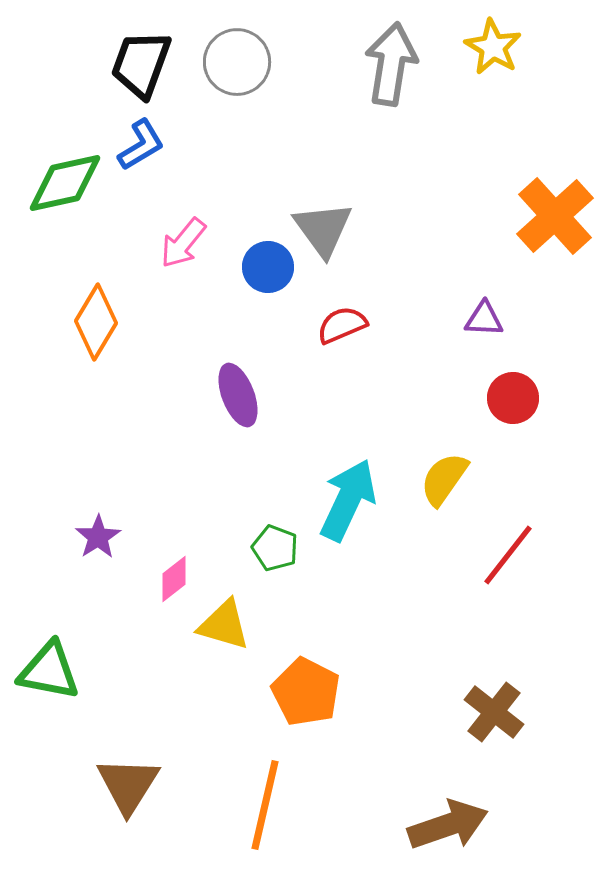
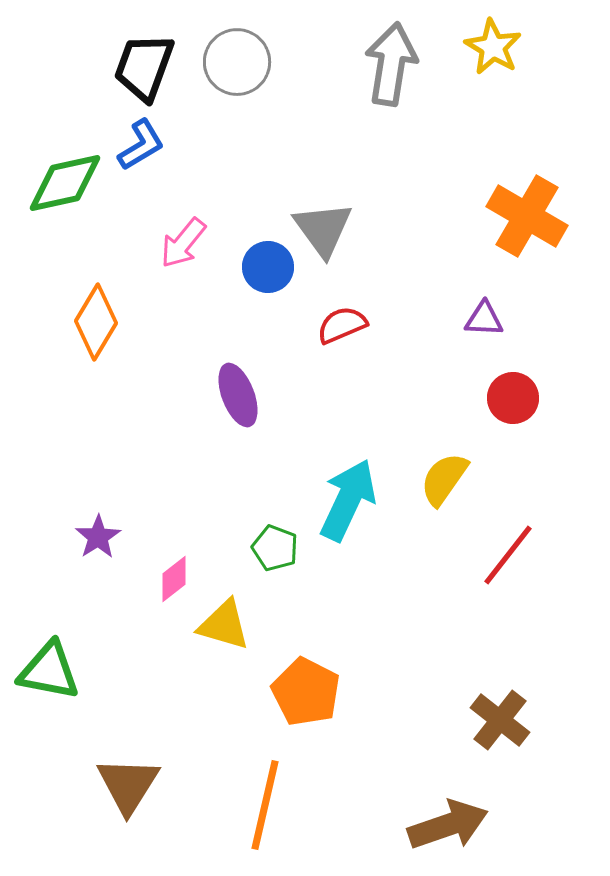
black trapezoid: moved 3 px right, 3 px down
orange cross: moved 28 px left; rotated 18 degrees counterclockwise
brown cross: moved 6 px right, 8 px down
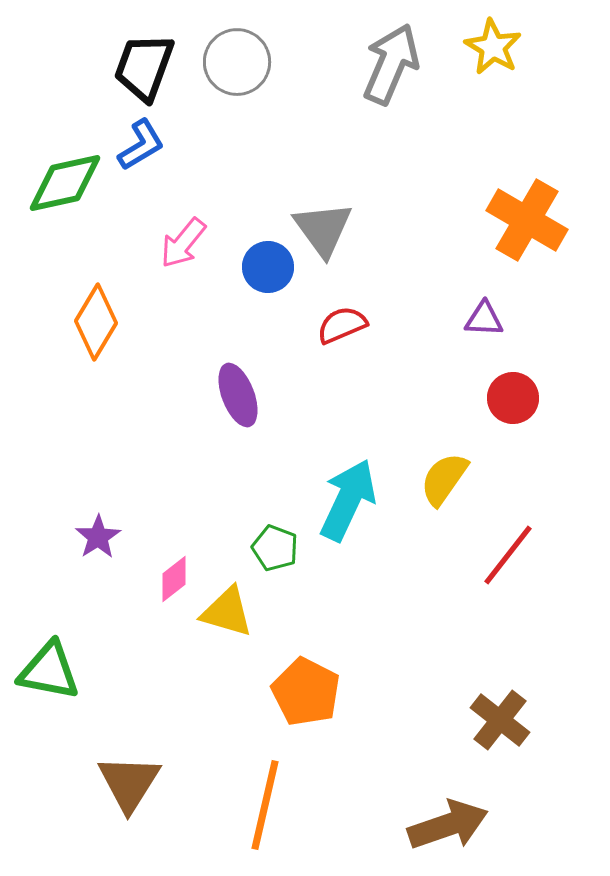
gray arrow: rotated 14 degrees clockwise
orange cross: moved 4 px down
yellow triangle: moved 3 px right, 13 px up
brown triangle: moved 1 px right, 2 px up
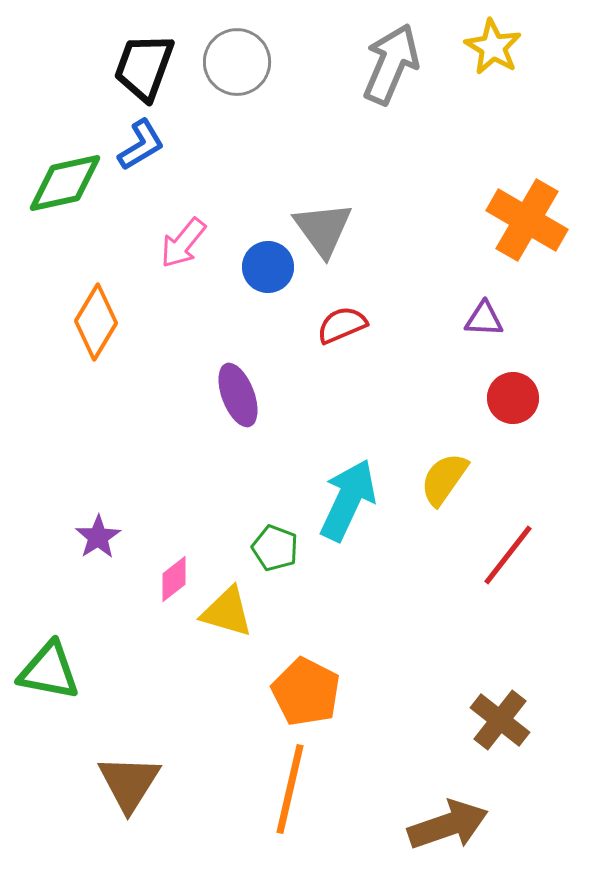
orange line: moved 25 px right, 16 px up
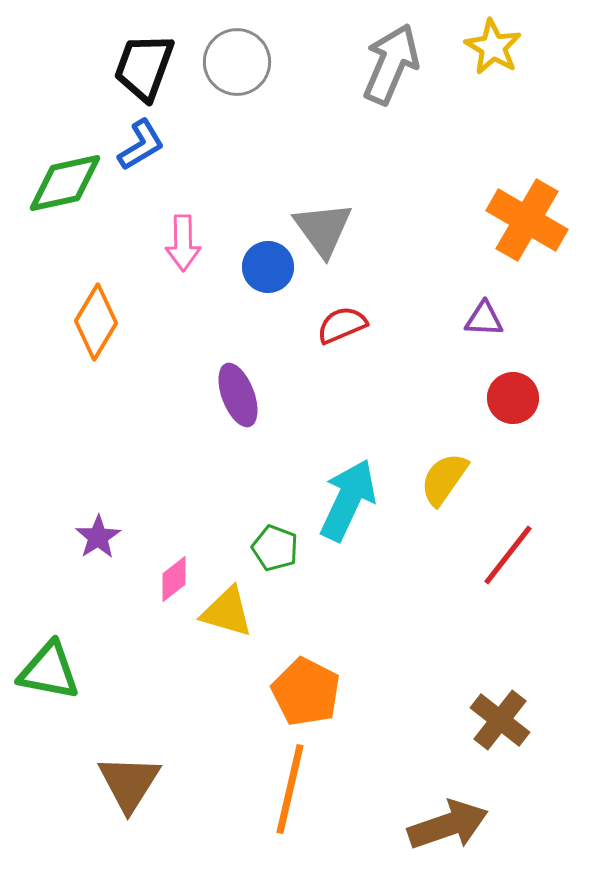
pink arrow: rotated 40 degrees counterclockwise
